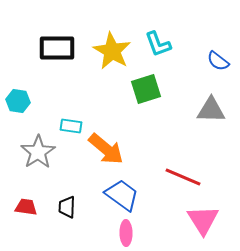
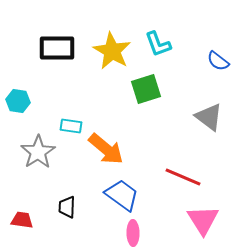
gray triangle: moved 2 px left, 7 px down; rotated 36 degrees clockwise
red trapezoid: moved 4 px left, 13 px down
pink ellipse: moved 7 px right
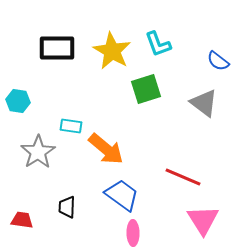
gray triangle: moved 5 px left, 14 px up
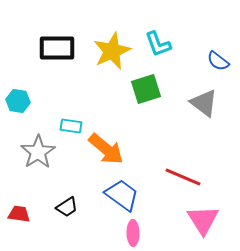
yellow star: rotated 18 degrees clockwise
black trapezoid: rotated 125 degrees counterclockwise
red trapezoid: moved 3 px left, 6 px up
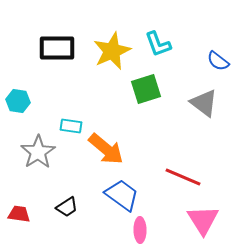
pink ellipse: moved 7 px right, 3 px up
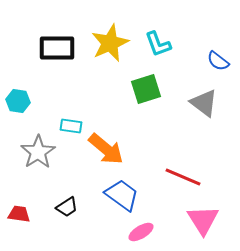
yellow star: moved 2 px left, 8 px up
pink ellipse: moved 1 px right, 2 px down; rotated 60 degrees clockwise
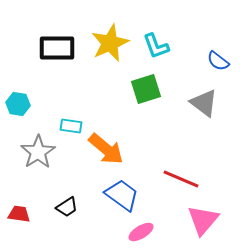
cyan L-shape: moved 2 px left, 2 px down
cyan hexagon: moved 3 px down
red line: moved 2 px left, 2 px down
pink triangle: rotated 12 degrees clockwise
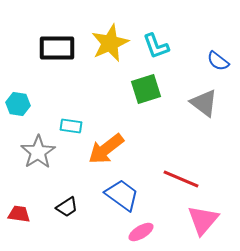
orange arrow: rotated 102 degrees clockwise
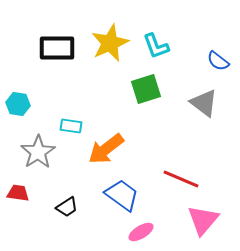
red trapezoid: moved 1 px left, 21 px up
